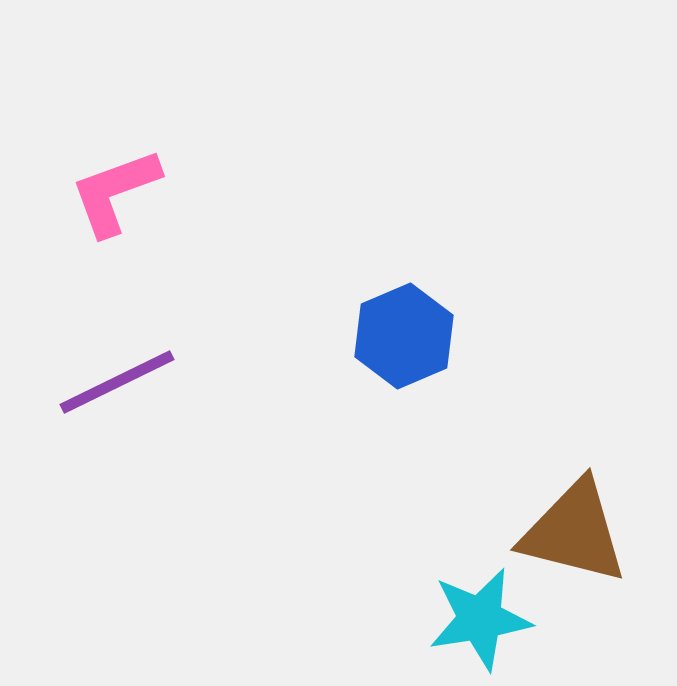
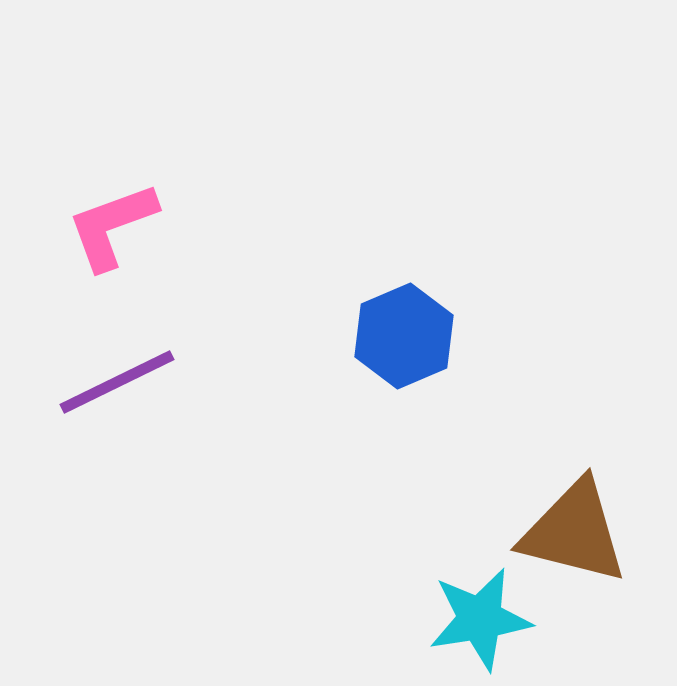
pink L-shape: moved 3 px left, 34 px down
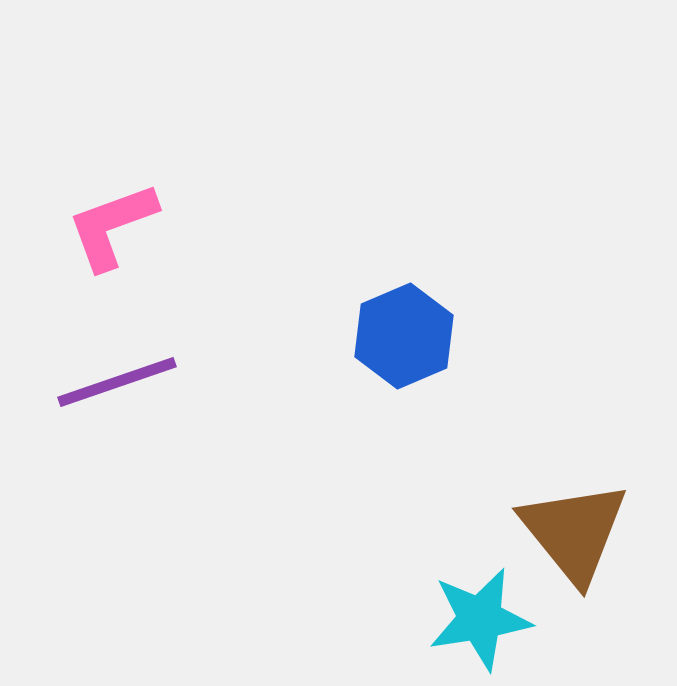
purple line: rotated 7 degrees clockwise
brown triangle: rotated 37 degrees clockwise
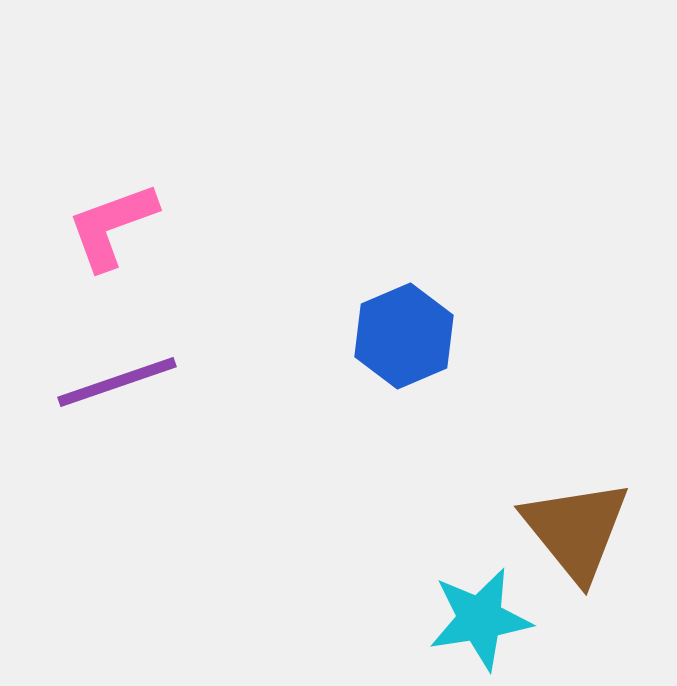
brown triangle: moved 2 px right, 2 px up
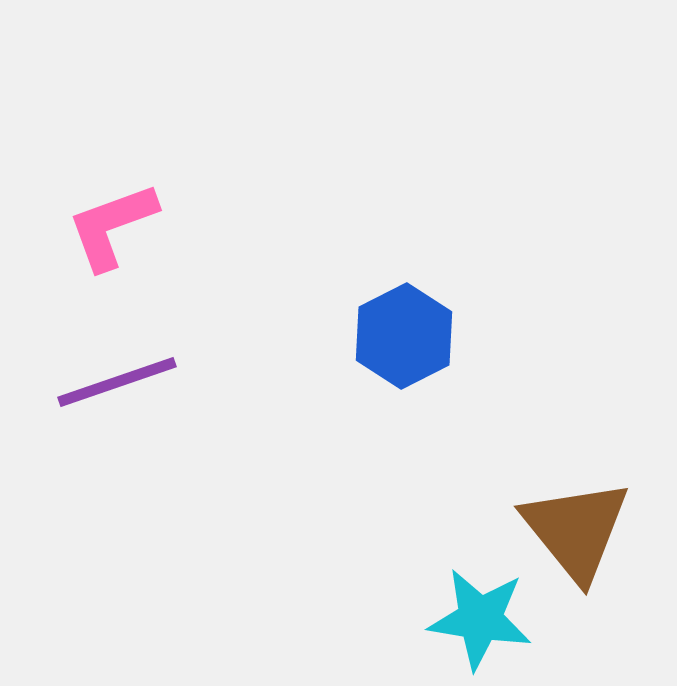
blue hexagon: rotated 4 degrees counterclockwise
cyan star: rotated 18 degrees clockwise
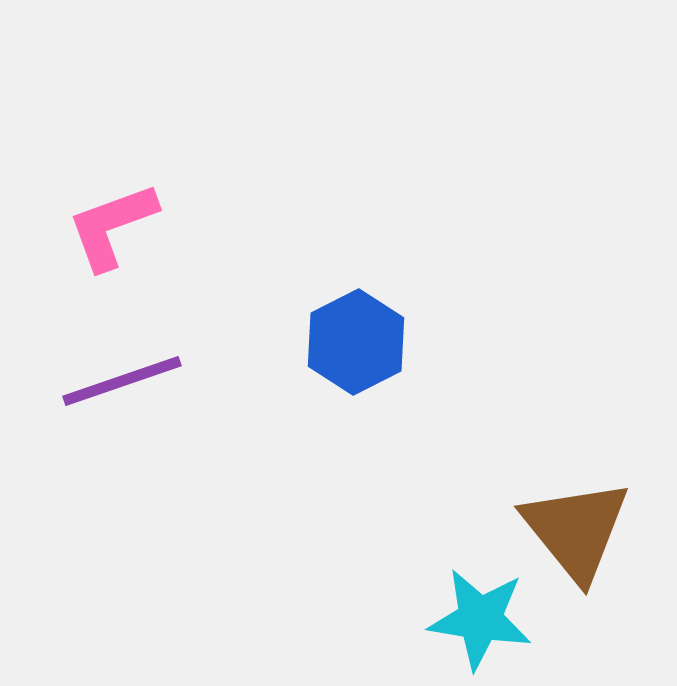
blue hexagon: moved 48 px left, 6 px down
purple line: moved 5 px right, 1 px up
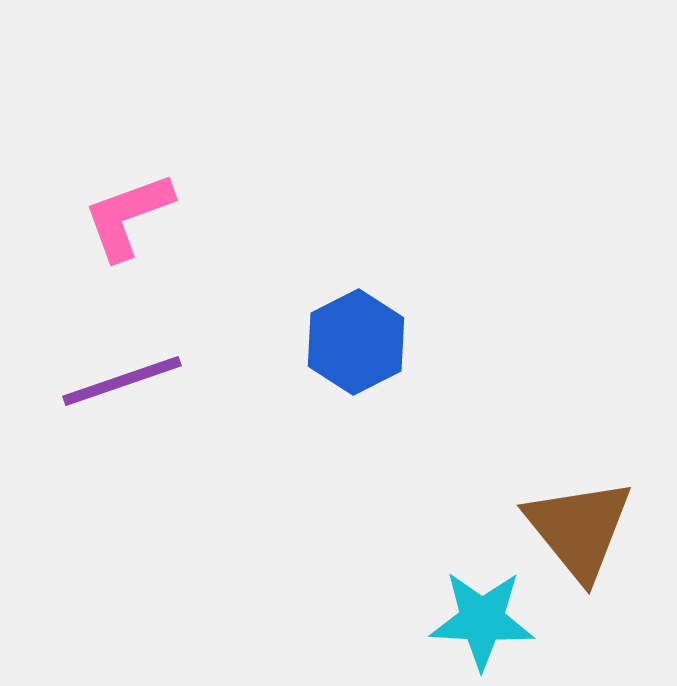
pink L-shape: moved 16 px right, 10 px up
brown triangle: moved 3 px right, 1 px up
cyan star: moved 2 px right, 1 px down; rotated 6 degrees counterclockwise
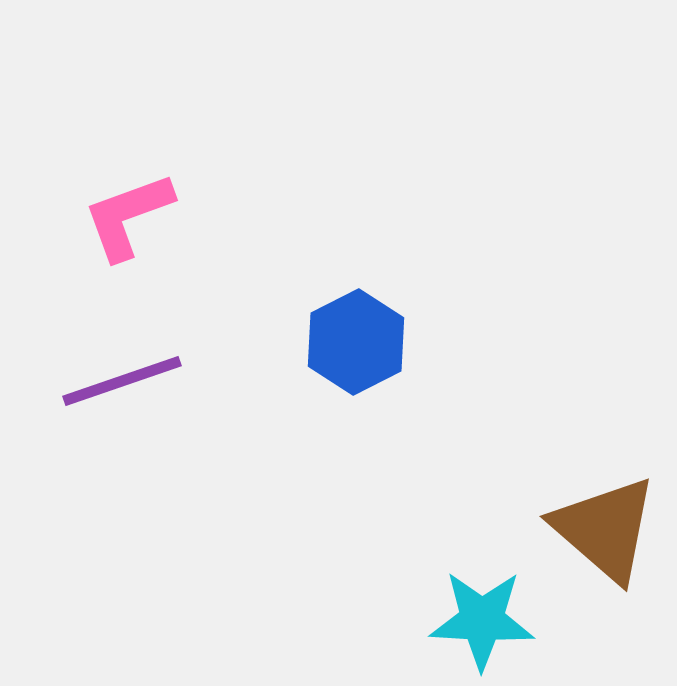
brown triangle: moved 26 px right; rotated 10 degrees counterclockwise
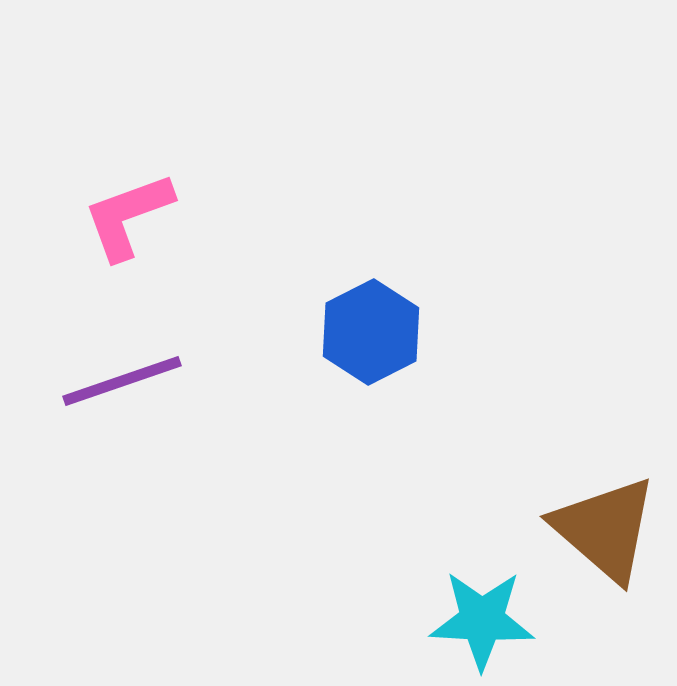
blue hexagon: moved 15 px right, 10 px up
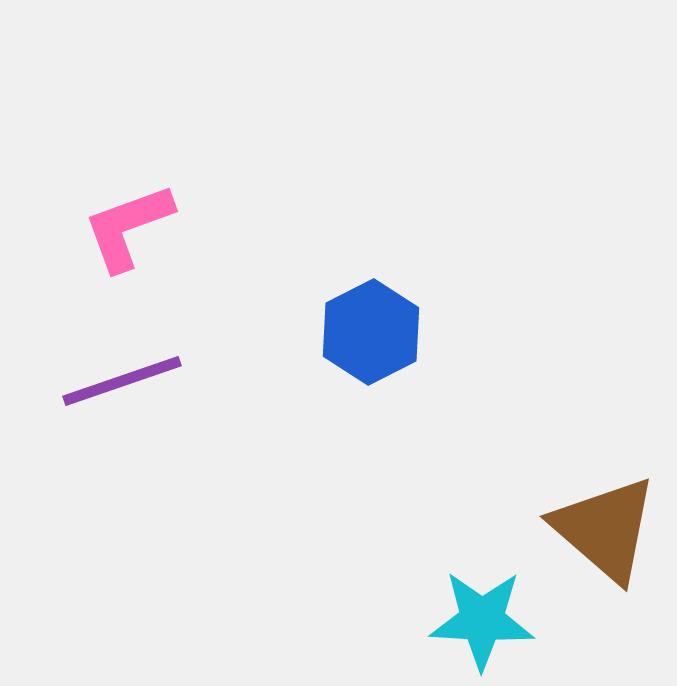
pink L-shape: moved 11 px down
